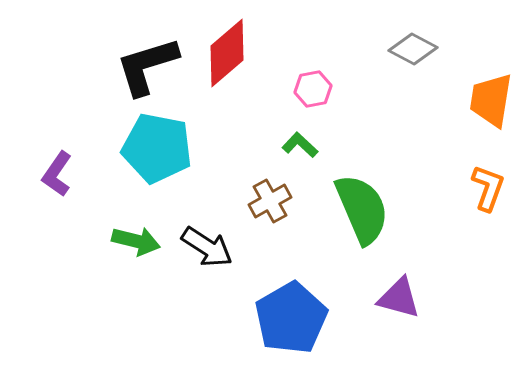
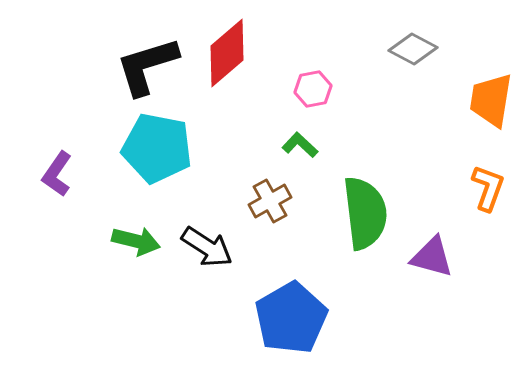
green semicircle: moved 3 px right, 4 px down; rotated 16 degrees clockwise
purple triangle: moved 33 px right, 41 px up
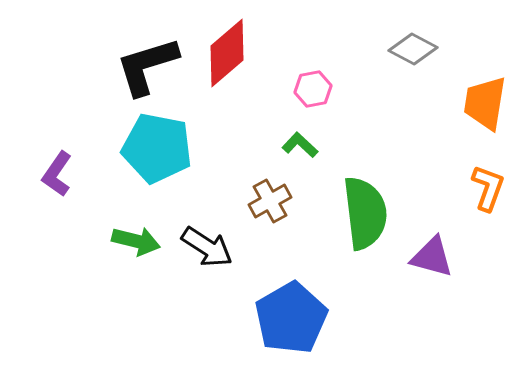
orange trapezoid: moved 6 px left, 3 px down
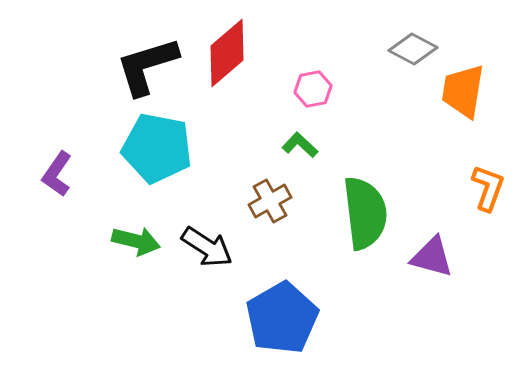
orange trapezoid: moved 22 px left, 12 px up
blue pentagon: moved 9 px left
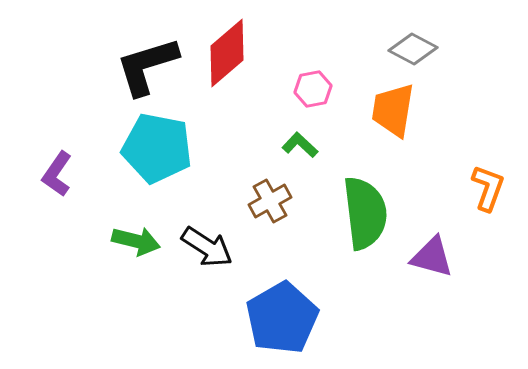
orange trapezoid: moved 70 px left, 19 px down
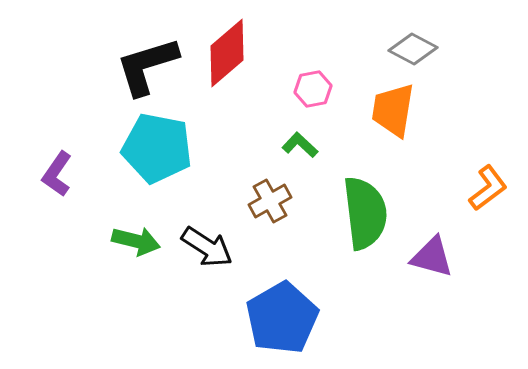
orange L-shape: rotated 33 degrees clockwise
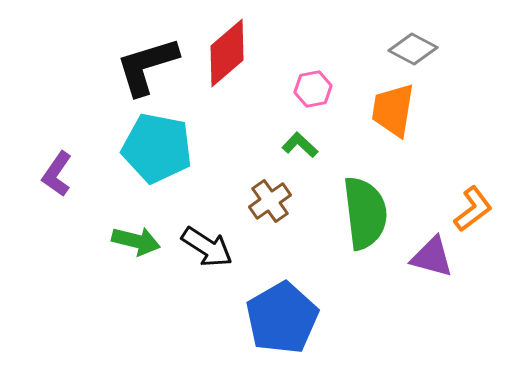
orange L-shape: moved 15 px left, 21 px down
brown cross: rotated 6 degrees counterclockwise
